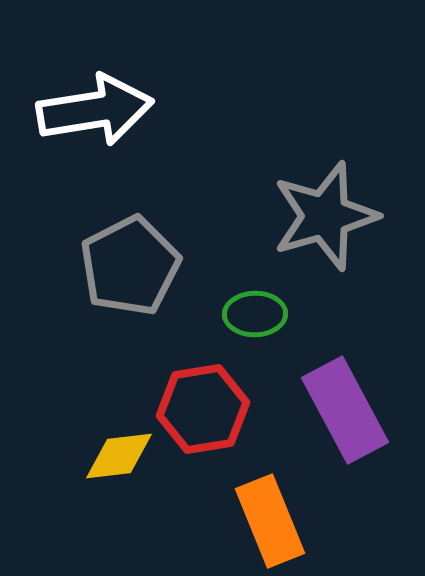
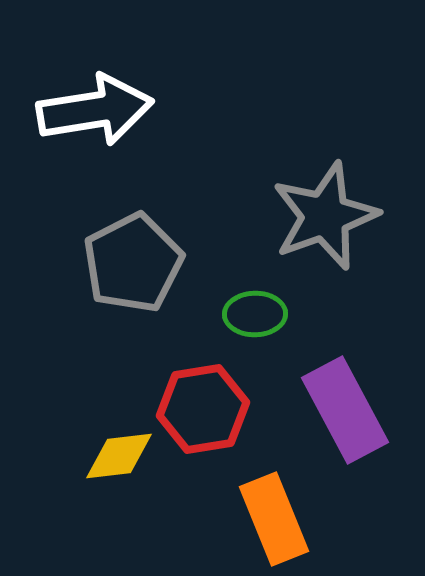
gray star: rotated 4 degrees counterclockwise
gray pentagon: moved 3 px right, 3 px up
orange rectangle: moved 4 px right, 2 px up
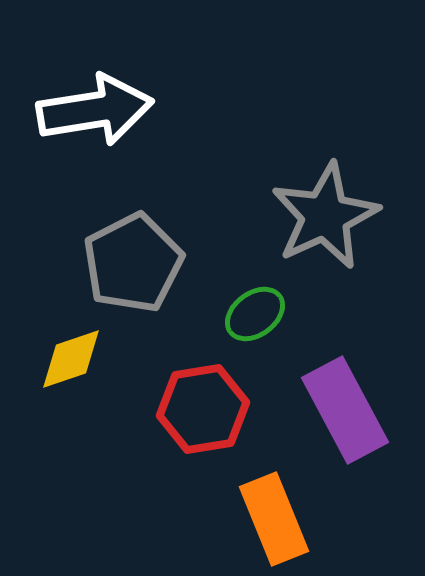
gray star: rotated 5 degrees counterclockwise
green ellipse: rotated 36 degrees counterclockwise
yellow diamond: moved 48 px left, 97 px up; rotated 12 degrees counterclockwise
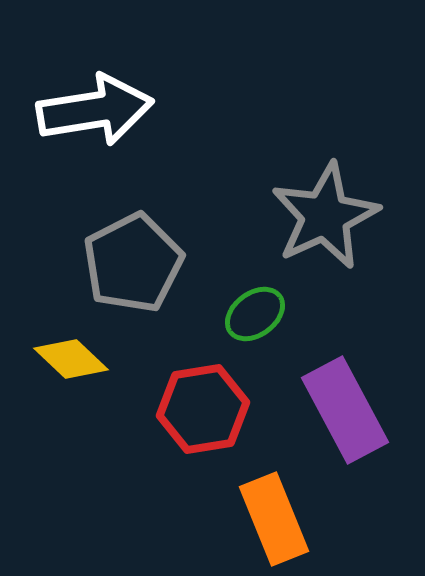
yellow diamond: rotated 62 degrees clockwise
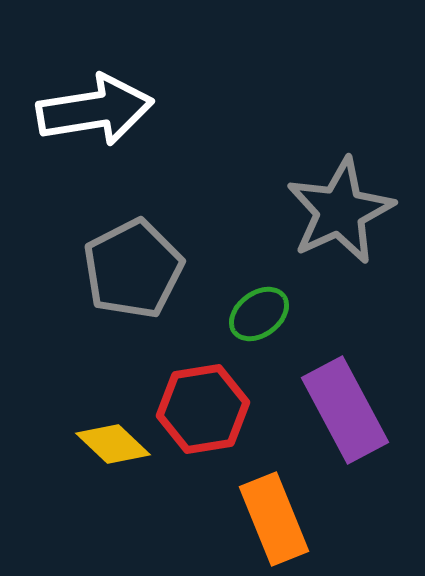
gray star: moved 15 px right, 5 px up
gray pentagon: moved 6 px down
green ellipse: moved 4 px right
yellow diamond: moved 42 px right, 85 px down
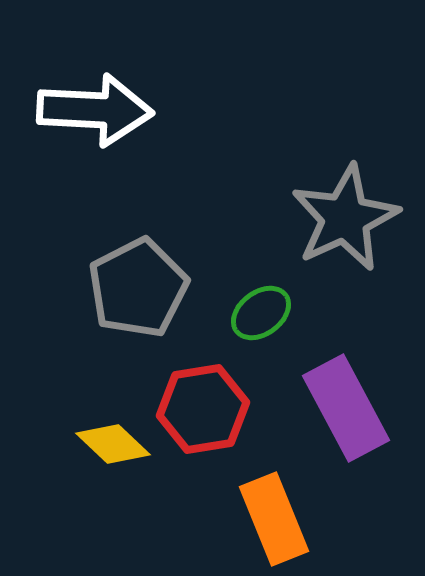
white arrow: rotated 12 degrees clockwise
gray star: moved 5 px right, 7 px down
gray pentagon: moved 5 px right, 19 px down
green ellipse: moved 2 px right, 1 px up
purple rectangle: moved 1 px right, 2 px up
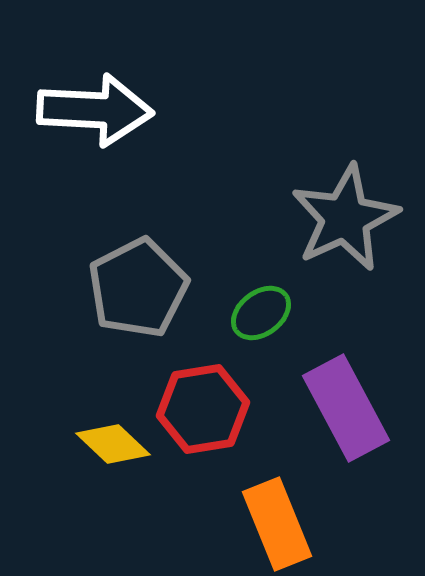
orange rectangle: moved 3 px right, 5 px down
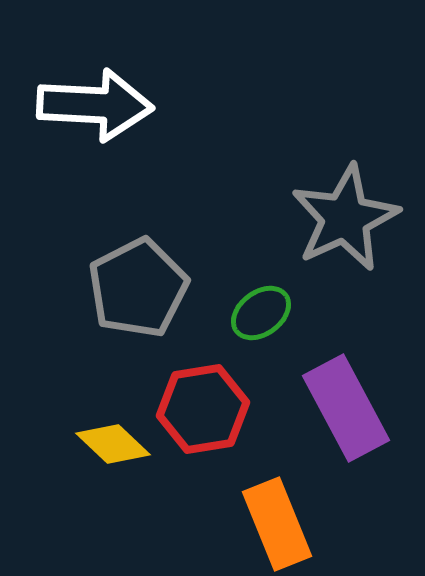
white arrow: moved 5 px up
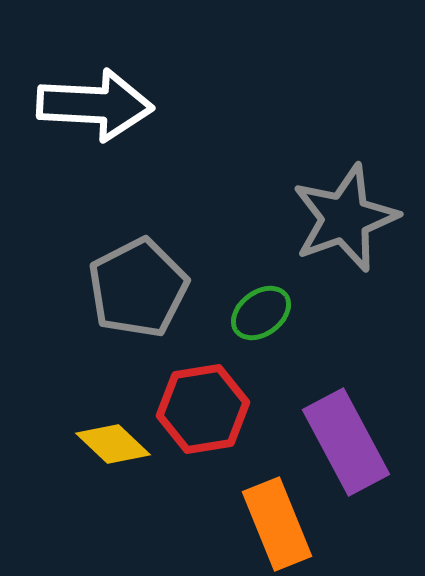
gray star: rotated 5 degrees clockwise
purple rectangle: moved 34 px down
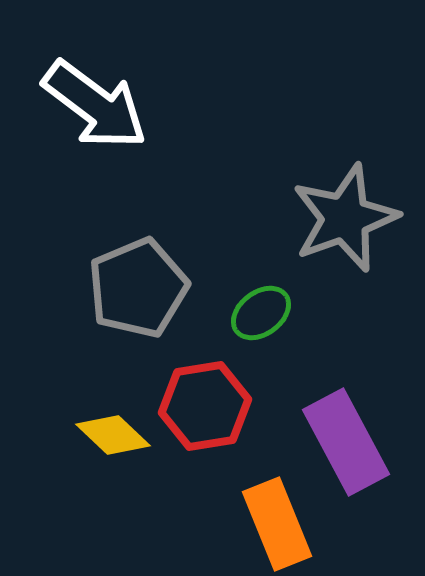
white arrow: rotated 34 degrees clockwise
gray pentagon: rotated 4 degrees clockwise
red hexagon: moved 2 px right, 3 px up
yellow diamond: moved 9 px up
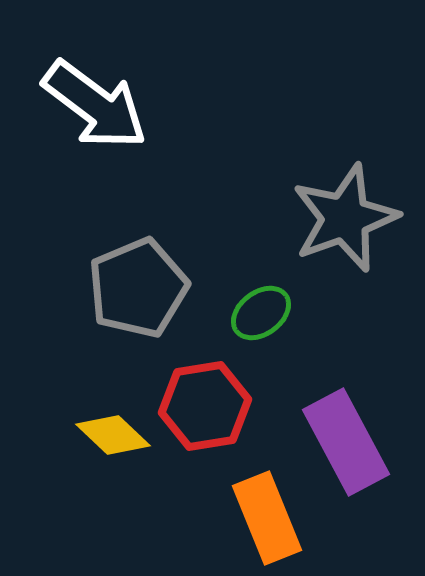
orange rectangle: moved 10 px left, 6 px up
